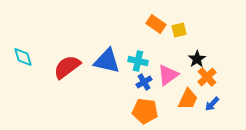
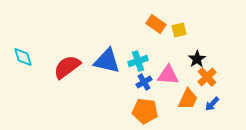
cyan cross: rotated 30 degrees counterclockwise
pink triangle: rotated 40 degrees clockwise
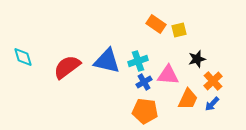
black star: rotated 18 degrees clockwise
orange cross: moved 6 px right, 4 px down
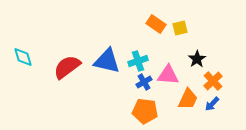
yellow square: moved 1 px right, 2 px up
black star: rotated 18 degrees counterclockwise
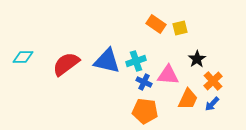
cyan diamond: rotated 75 degrees counterclockwise
cyan cross: moved 2 px left
red semicircle: moved 1 px left, 3 px up
blue cross: rotated 35 degrees counterclockwise
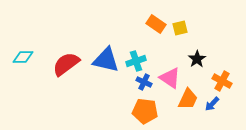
blue triangle: moved 1 px left, 1 px up
pink triangle: moved 2 px right, 3 px down; rotated 30 degrees clockwise
orange cross: moved 9 px right; rotated 18 degrees counterclockwise
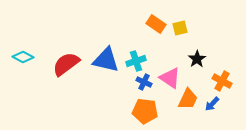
cyan diamond: rotated 30 degrees clockwise
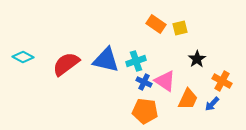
pink triangle: moved 5 px left, 3 px down
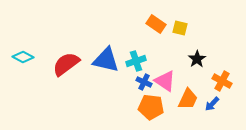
yellow square: rotated 28 degrees clockwise
orange pentagon: moved 6 px right, 4 px up
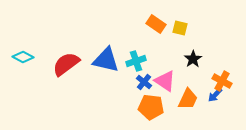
black star: moved 4 px left
blue cross: rotated 14 degrees clockwise
blue arrow: moved 3 px right, 9 px up
